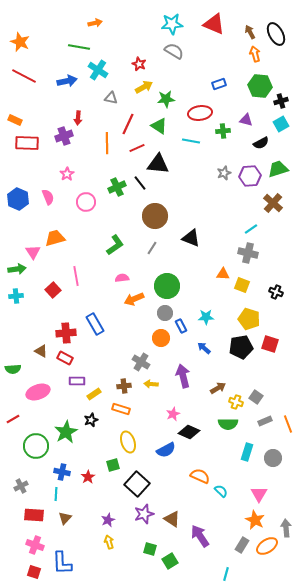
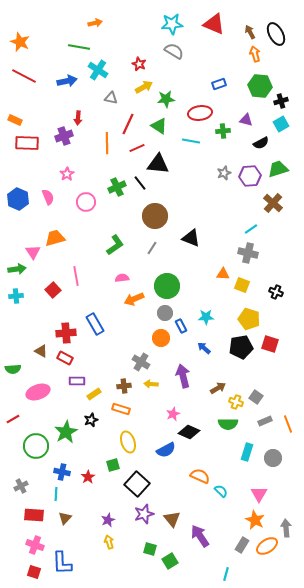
brown triangle at (172, 519): rotated 18 degrees clockwise
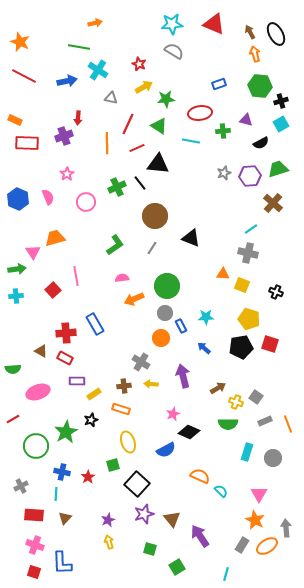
green square at (170, 561): moved 7 px right, 6 px down
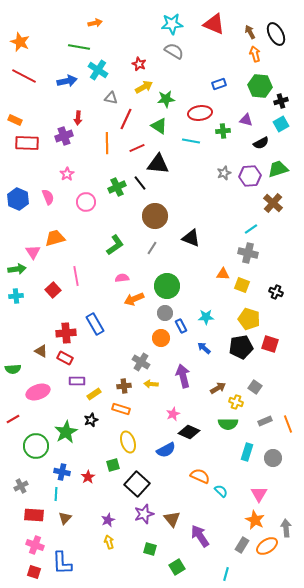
red line at (128, 124): moved 2 px left, 5 px up
gray square at (256, 397): moved 1 px left, 10 px up
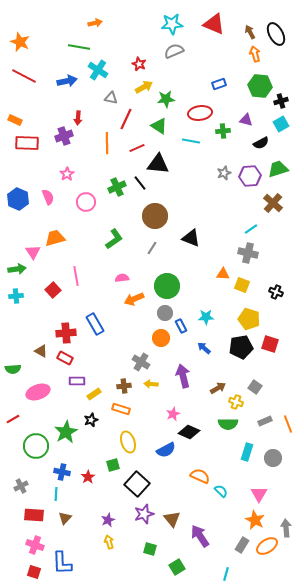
gray semicircle at (174, 51): rotated 54 degrees counterclockwise
green L-shape at (115, 245): moved 1 px left, 6 px up
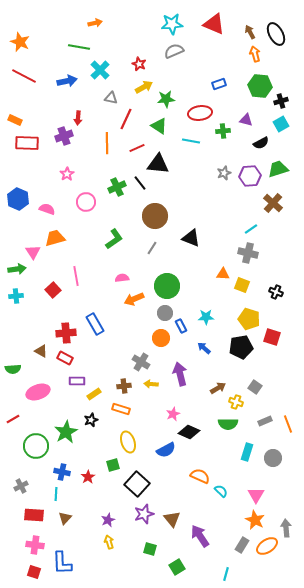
cyan cross at (98, 70): moved 2 px right; rotated 12 degrees clockwise
pink semicircle at (48, 197): moved 1 px left, 12 px down; rotated 49 degrees counterclockwise
red square at (270, 344): moved 2 px right, 7 px up
purple arrow at (183, 376): moved 3 px left, 2 px up
pink triangle at (259, 494): moved 3 px left, 1 px down
pink cross at (35, 545): rotated 12 degrees counterclockwise
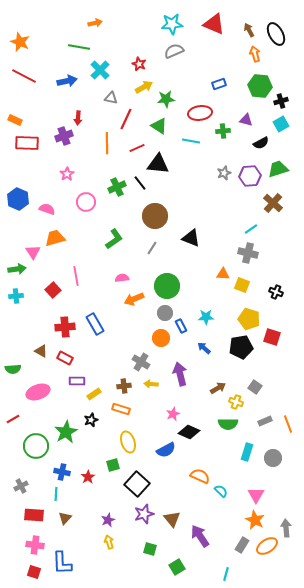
brown arrow at (250, 32): moved 1 px left, 2 px up
red cross at (66, 333): moved 1 px left, 6 px up
